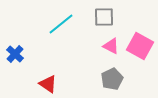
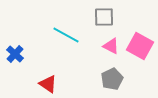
cyan line: moved 5 px right, 11 px down; rotated 68 degrees clockwise
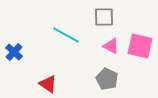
pink square: rotated 16 degrees counterclockwise
blue cross: moved 1 px left, 2 px up
gray pentagon: moved 5 px left; rotated 20 degrees counterclockwise
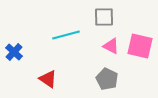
cyan line: rotated 44 degrees counterclockwise
red triangle: moved 5 px up
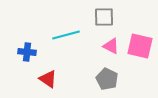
blue cross: moved 13 px right; rotated 36 degrees counterclockwise
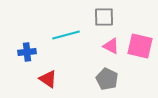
blue cross: rotated 12 degrees counterclockwise
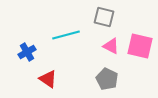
gray square: rotated 15 degrees clockwise
blue cross: rotated 24 degrees counterclockwise
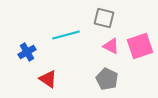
gray square: moved 1 px down
pink square: rotated 32 degrees counterclockwise
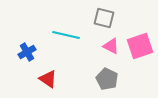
cyan line: rotated 28 degrees clockwise
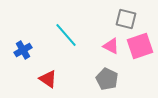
gray square: moved 22 px right, 1 px down
cyan line: rotated 36 degrees clockwise
blue cross: moved 4 px left, 2 px up
